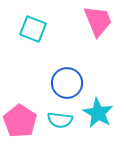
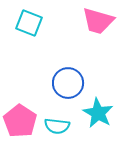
pink trapezoid: rotated 128 degrees clockwise
cyan square: moved 4 px left, 6 px up
blue circle: moved 1 px right
cyan semicircle: moved 3 px left, 6 px down
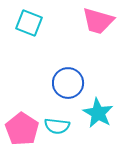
pink pentagon: moved 2 px right, 8 px down
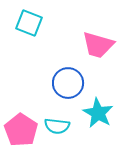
pink trapezoid: moved 24 px down
pink pentagon: moved 1 px left, 1 px down
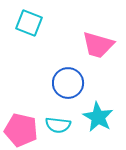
cyan star: moved 4 px down
cyan semicircle: moved 1 px right, 1 px up
pink pentagon: rotated 20 degrees counterclockwise
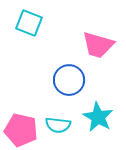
blue circle: moved 1 px right, 3 px up
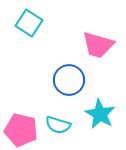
cyan square: rotated 12 degrees clockwise
cyan star: moved 2 px right, 3 px up
cyan semicircle: rotated 10 degrees clockwise
